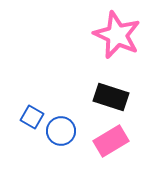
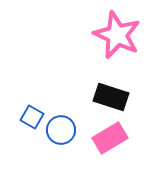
blue circle: moved 1 px up
pink rectangle: moved 1 px left, 3 px up
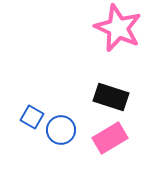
pink star: moved 1 px right, 7 px up
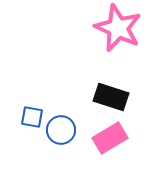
blue square: rotated 20 degrees counterclockwise
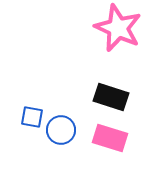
pink rectangle: rotated 48 degrees clockwise
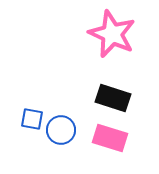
pink star: moved 6 px left, 6 px down
black rectangle: moved 2 px right, 1 px down
blue square: moved 2 px down
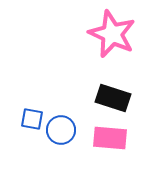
pink rectangle: rotated 12 degrees counterclockwise
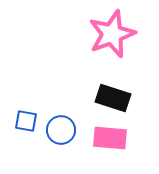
pink star: rotated 27 degrees clockwise
blue square: moved 6 px left, 2 px down
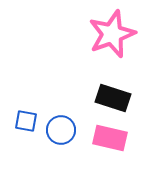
pink rectangle: rotated 8 degrees clockwise
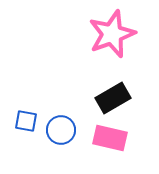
black rectangle: rotated 48 degrees counterclockwise
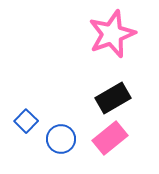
blue square: rotated 35 degrees clockwise
blue circle: moved 9 px down
pink rectangle: rotated 52 degrees counterclockwise
